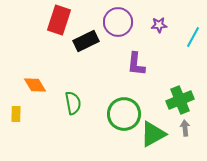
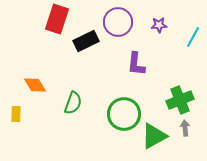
red rectangle: moved 2 px left, 1 px up
green semicircle: rotated 30 degrees clockwise
green triangle: moved 1 px right, 2 px down
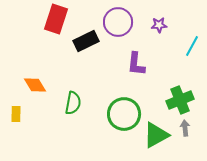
red rectangle: moved 1 px left
cyan line: moved 1 px left, 9 px down
green semicircle: rotated 10 degrees counterclockwise
green triangle: moved 2 px right, 1 px up
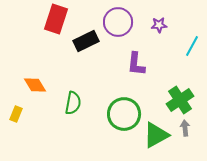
green cross: rotated 12 degrees counterclockwise
yellow rectangle: rotated 21 degrees clockwise
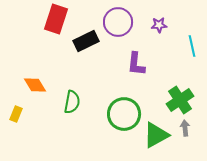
cyan line: rotated 40 degrees counterclockwise
green semicircle: moved 1 px left, 1 px up
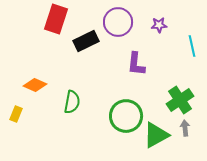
orange diamond: rotated 35 degrees counterclockwise
green circle: moved 2 px right, 2 px down
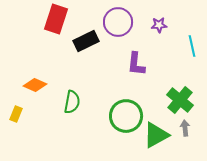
green cross: rotated 16 degrees counterclockwise
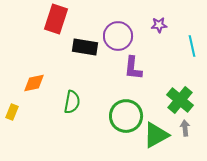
purple circle: moved 14 px down
black rectangle: moved 1 px left, 6 px down; rotated 35 degrees clockwise
purple L-shape: moved 3 px left, 4 px down
orange diamond: moved 1 px left, 2 px up; rotated 35 degrees counterclockwise
yellow rectangle: moved 4 px left, 2 px up
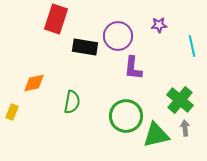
green triangle: rotated 16 degrees clockwise
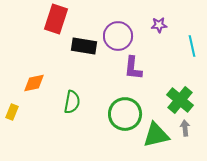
black rectangle: moved 1 px left, 1 px up
green circle: moved 1 px left, 2 px up
